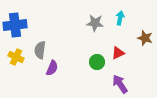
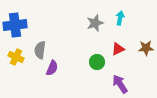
gray star: rotated 24 degrees counterclockwise
brown star: moved 1 px right, 10 px down; rotated 21 degrees counterclockwise
red triangle: moved 4 px up
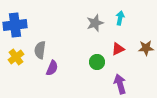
yellow cross: rotated 28 degrees clockwise
purple arrow: rotated 18 degrees clockwise
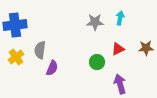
gray star: moved 1 px up; rotated 18 degrees clockwise
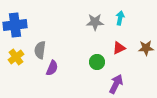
red triangle: moved 1 px right, 1 px up
purple arrow: moved 4 px left; rotated 42 degrees clockwise
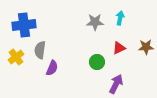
blue cross: moved 9 px right
brown star: moved 1 px up
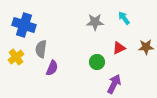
cyan arrow: moved 4 px right; rotated 48 degrees counterclockwise
blue cross: rotated 25 degrees clockwise
gray semicircle: moved 1 px right, 1 px up
purple arrow: moved 2 px left
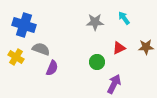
gray semicircle: rotated 102 degrees clockwise
yellow cross: rotated 21 degrees counterclockwise
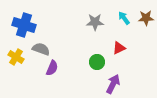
brown star: moved 29 px up
purple arrow: moved 1 px left
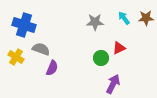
green circle: moved 4 px right, 4 px up
